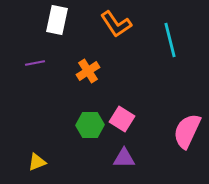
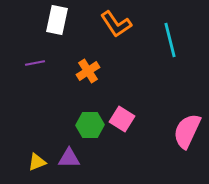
purple triangle: moved 55 px left
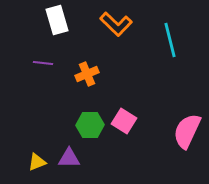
white rectangle: rotated 28 degrees counterclockwise
orange L-shape: rotated 12 degrees counterclockwise
purple line: moved 8 px right; rotated 18 degrees clockwise
orange cross: moved 1 px left, 3 px down; rotated 10 degrees clockwise
pink square: moved 2 px right, 2 px down
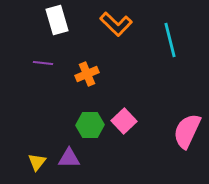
pink square: rotated 15 degrees clockwise
yellow triangle: rotated 30 degrees counterclockwise
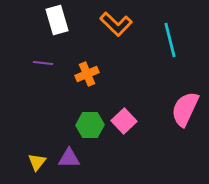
pink semicircle: moved 2 px left, 22 px up
